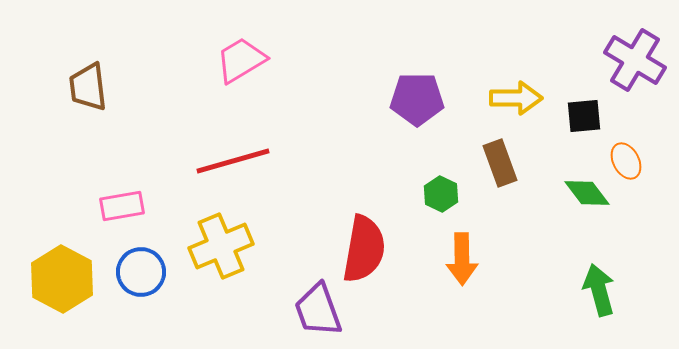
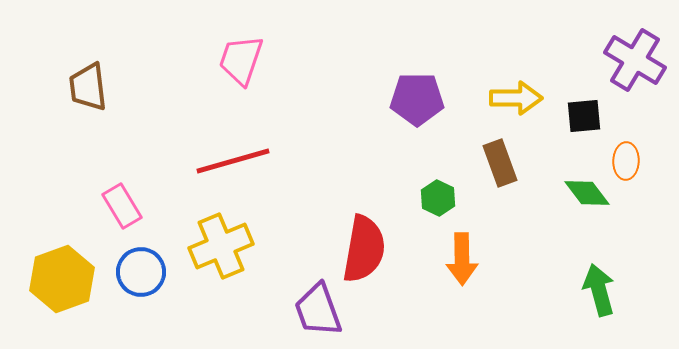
pink trapezoid: rotated 40 degrees counterclockwise
orange ellipse: rotated 30 degrees clockwise
green hexagon: moved 3 px left, 4 px down
pink rectangle: rotated 69 degrees clockwise
yellow hexagon: rotated 12 degrees clockwise
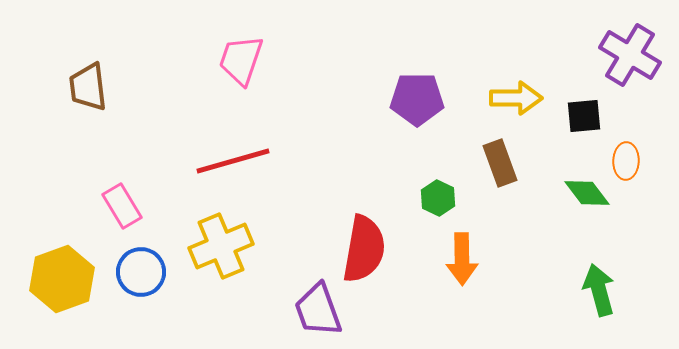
purple cross: moved 5 px left, 5 px up
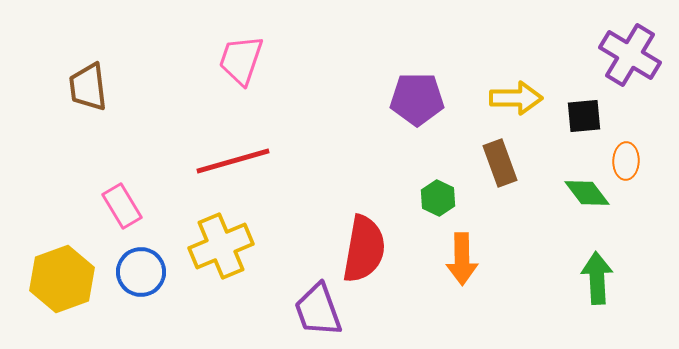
green arrow: moved 2 px left, 12 px up; rotated 12 degrees clockwise
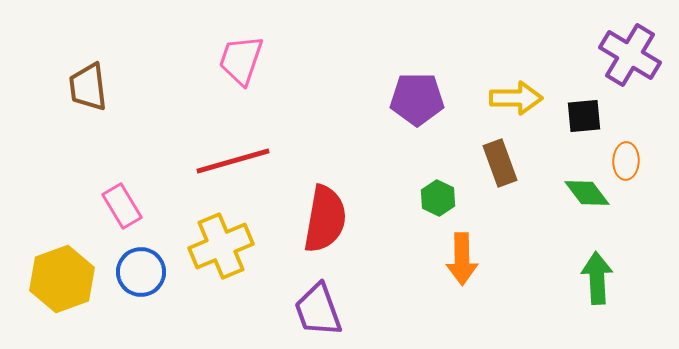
red semicircle: moved 39 px left, 30 px up
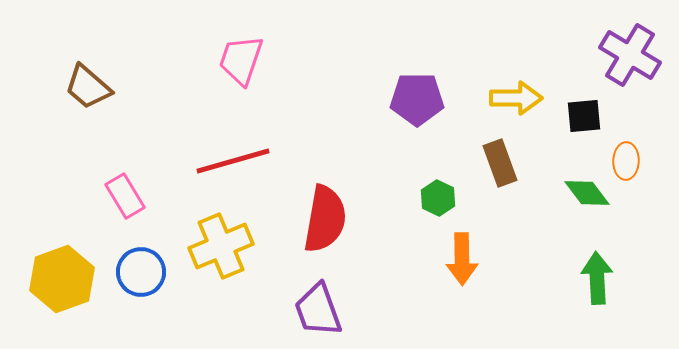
brown trapezoid: rotated 42 degrees counterclockwise
pink rectangle: moved 3 px right, 10 px up
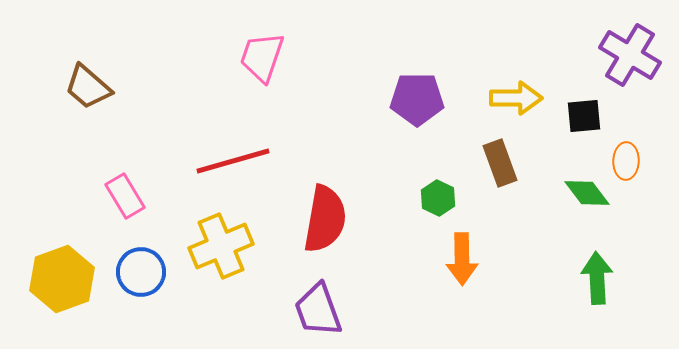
pink trapezoid: moved 21 px right, 3 px up
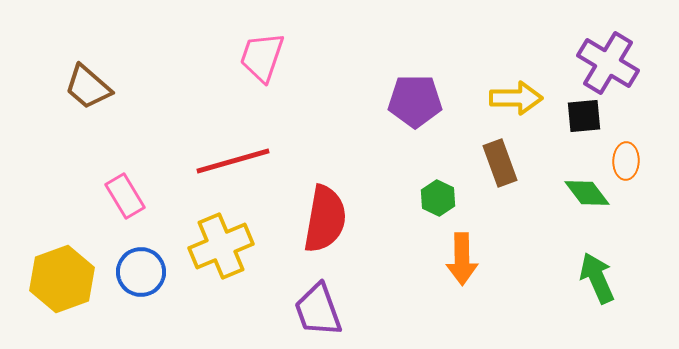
purple cross: moved 22 px left, 8 px down
purple pentagon: moved 2 px left, 2 px down
green arrow: rotated 21 degrees counterclockwise
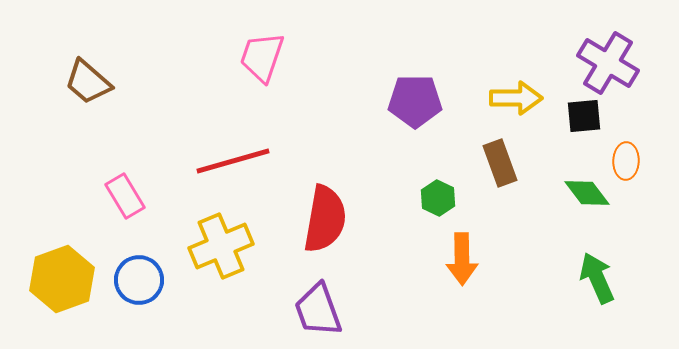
brown trapezoid: moved 5 px up
blue circle: moved 2 px left, 8 px down
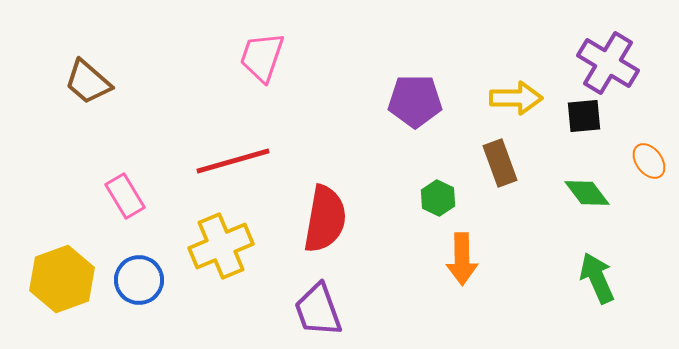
orange ellipse: moved 23 px right; rotated 39 degrees counterclockwise
